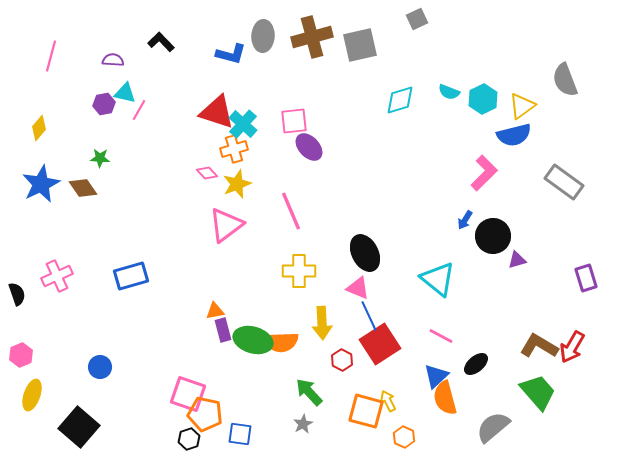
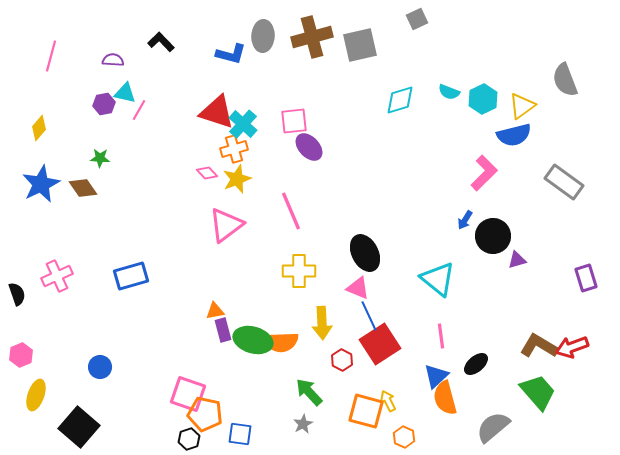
yellow star at (237, 184): moved 5 px up
pink line at (441, 336): rotated 55 degrees clockwise
red arrow at (572, 347): rotated 40 degrees clockwise
yellow ellipse at (32, 395): moved 4 px right
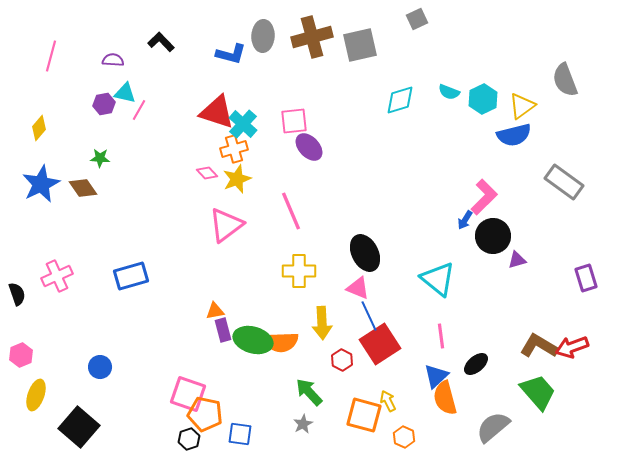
pink L-shape at (484, 173): moved 24 px down
orange square at (366, 411): moved 2 px left, 4 px down
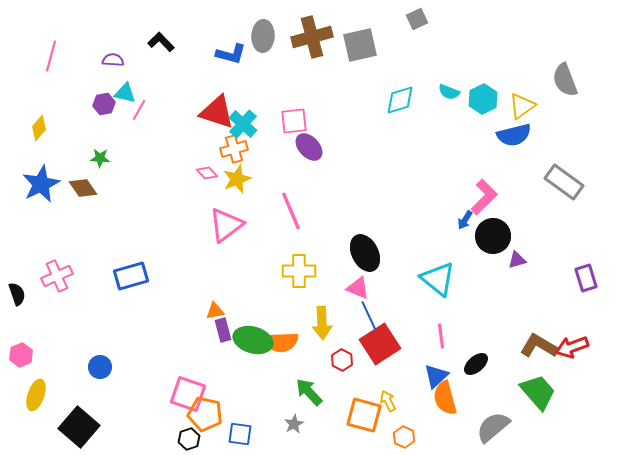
gray star at (303, 424): moved 9 px left
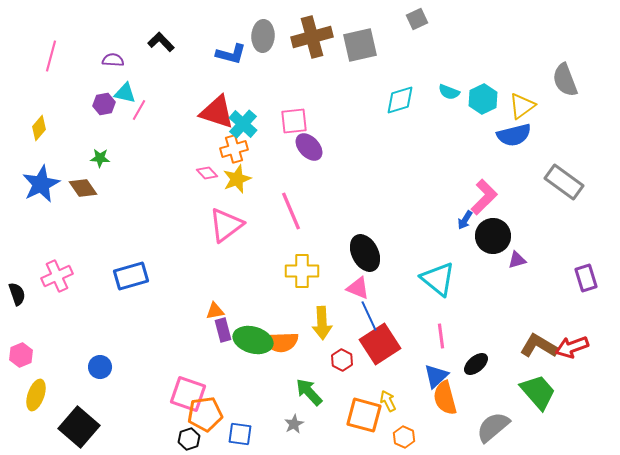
yellow cross at (299, 271): moved 3 px right
orange pentagon at (205, 414): rotated 20 degrees counterclockwise
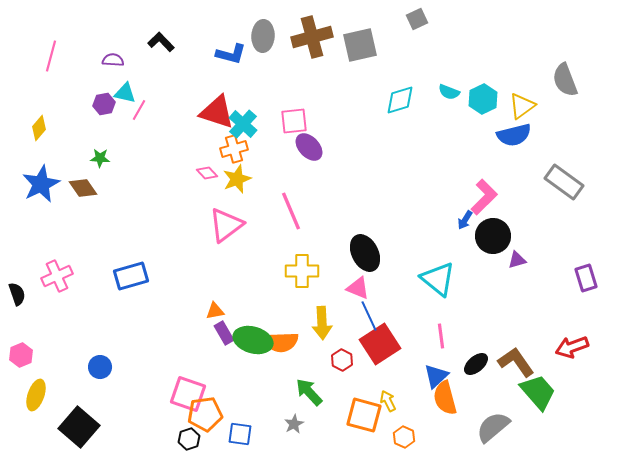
purple rectangle at (223, 330): moved 1 px right, 3 px down; rotated 15 degrees counterclockwise
brown L-shape at (539, 346): moved 23 px left, 16 px down; rotated 24 degrees clockwise
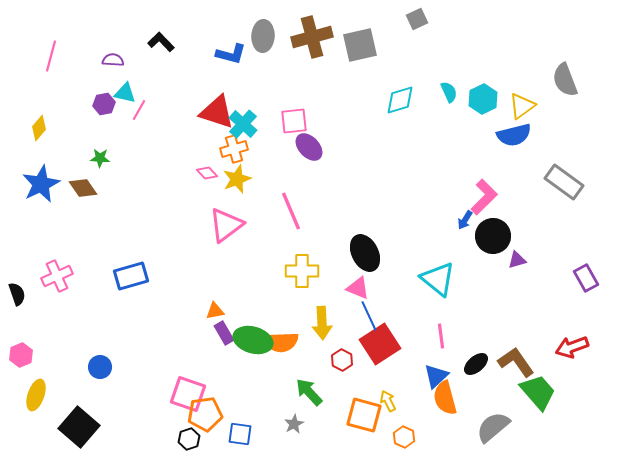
cyan semicircle at (449, 92): rotated 135 degrees counterclockwise
purple rectangle at (586, 278): rotated 12 degrees counterclockwise
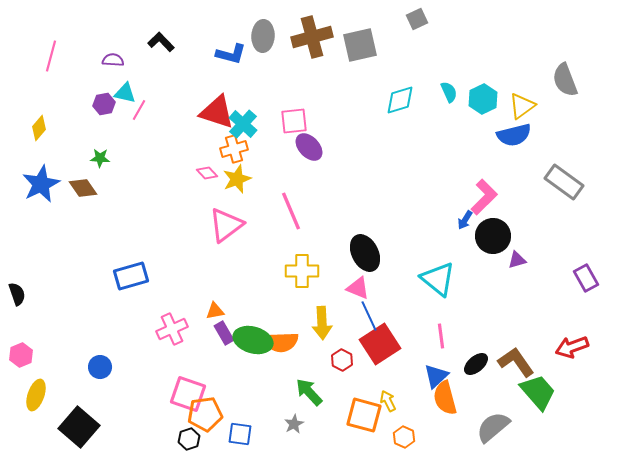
pink cross at (57, 276): moved 115 px right, 53 px down
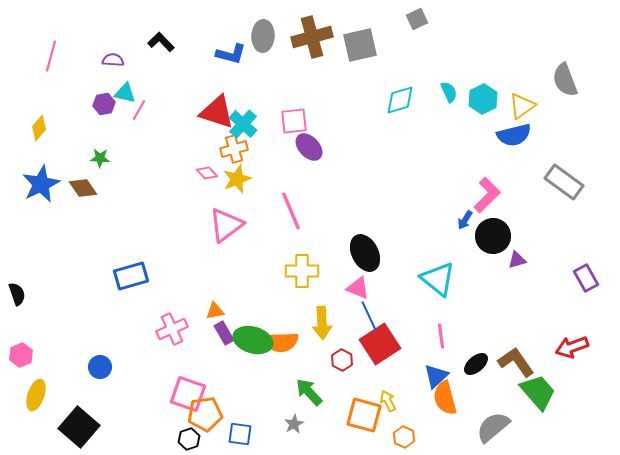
pink L-shape at (484, 197): moved 3 px right, 2 px up
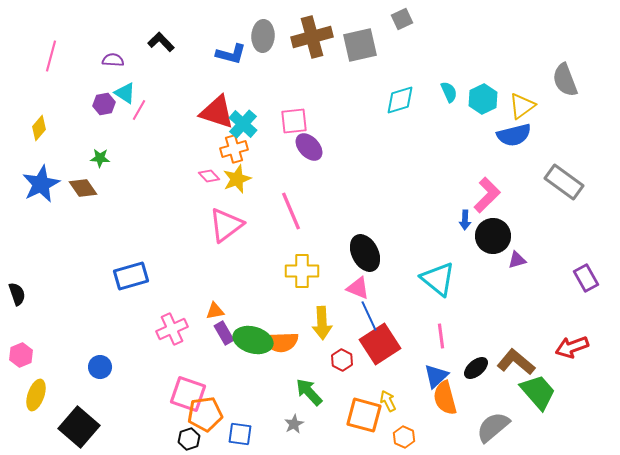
gray square at (417, 19): moved 15 px left
cyan triangle at (125, 93): rotated 20 degrees clockwise
pink diamond at (207, 173): moved 2 px right, 3 px down
blue arrow at (465, 220): rotated 30 degrees counterclockwise
brown L-shape at (516, 362): rotated 15 degrees counterclockwise
black ellipse at (476, 364): moved 4 px down
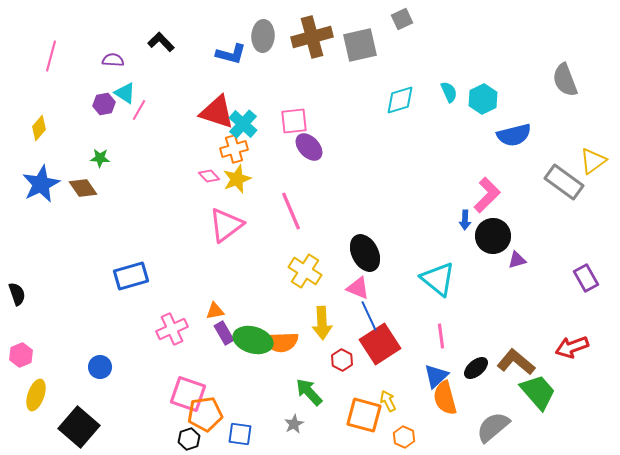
yellow triangle at (522, 106): moved 71 px right, 55 px down
yellow cross at (302, 271): moved 3 px right; rotated 32 degrees clockwise
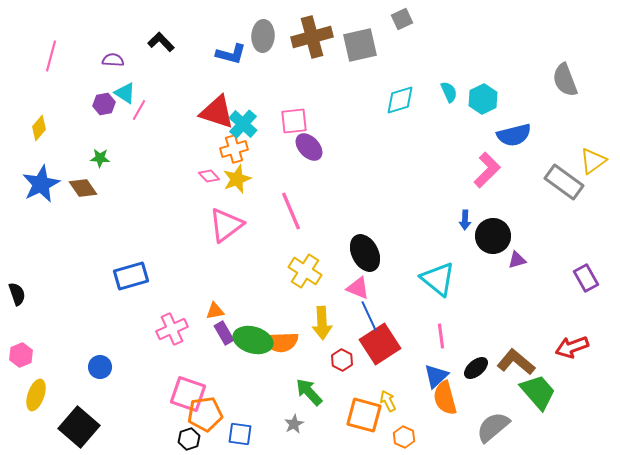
pink L-shape at (487, 195): moved 25 px up
